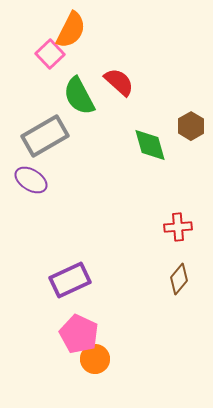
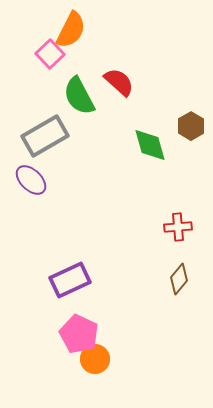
purple ellipse: rotated 12 degrees clockwise
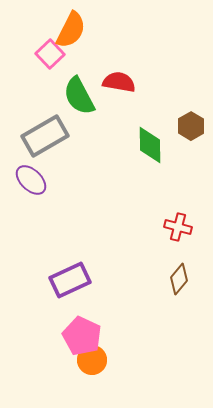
red semicircle: rotated 32 degrees counterclockwise
green diamond: rotated 15 degrees clockwise
red cross: rotated 20 degrees clockwise
pink pentagon: moved 3 px right, 2 px down
orange circle: moved 3 px left, 1 px down
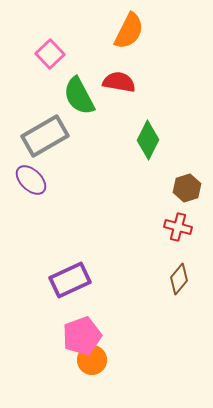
orange semicircle: moved 58 px right, 1 px down
brown hexagon: moved 4 px left, 62 px down; rotated 12 degrees clockwise
green diamond: moved 2 px left, 5 px up; rotated 27 degrees clockwise
pink pentagon: rotated 27 degrees clockwise
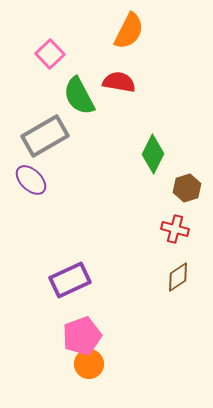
green diamond: moved 5 px right, 14 px down
red cross: moved 3 px left, 2 px down
brown diamond: moved 1 px left, 2 px up; rotated 16 degrees clockwise
orange circle: moved 3 px left, 4 px down
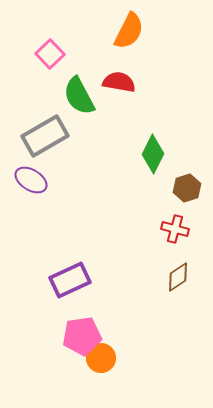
purple ellipse: rotated 12 degrees counterclockwise
pink pentagon: rotated 12 degrees clockwise
orange circle: moved 12 px right, 6 px up
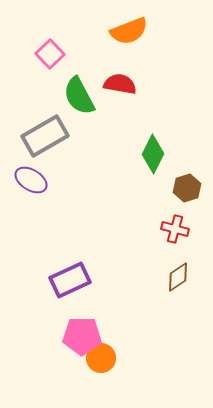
orange semicircle: rotated 42 degrees clockwise
red semicircle: moved 1 px right, 2 px down
pink pentagon: rotated 9 degrees clockwise
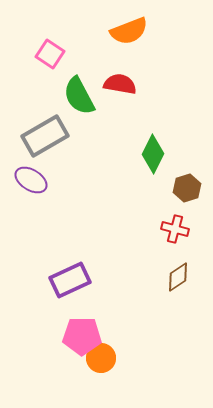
pink square: rotated 12 degrees counterclockwise
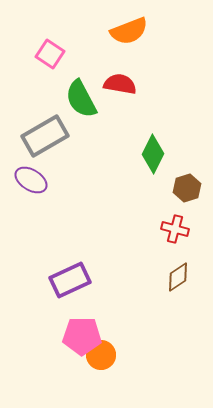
green semicircle: moved 2 px right, 3 px down
orange circle: moved 3 px up
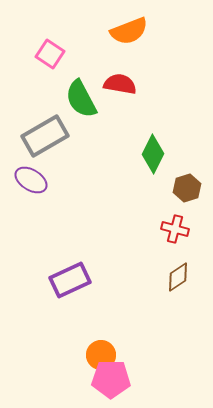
pink pentagon: moved 29 px right, 43 px down
